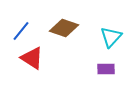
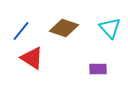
cyan triangle: moved 1 px left, 9 px up; rotated 25 degrees counterclockwise
purple rectangle: moved 8 px left
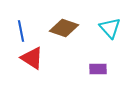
blue line: rotated 50 degrees counterclockwise
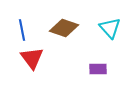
blue line: moved 1 px right, 1 px up
red triangle: rotated 20 degrees clockwise
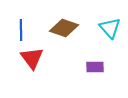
blue line: moved 1 px left; rotated 10 degrees clockwise
purple rectangle: moved 3 px left, 2 px up
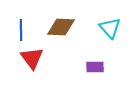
brown diamond: moved 3 px left, 1 px up; rotated 16 degrees counterclockwise
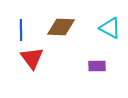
cyan triangle: rotated 20 degrees counterclockwise
purple rectangle: moved 2 px right, 1 px up
